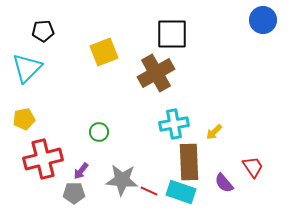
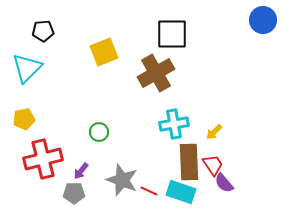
red trapezoid: moved 40 px left, 2 px up
gray star: rotated 16 degrees clockwise
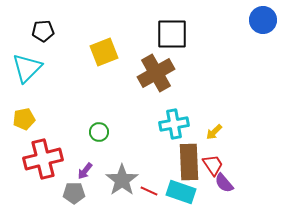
purple arrow: moved 4 px right
gray star: rotated 16 degrees clockwise
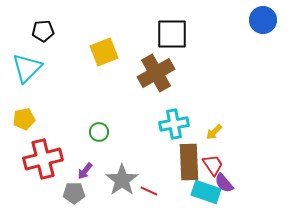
cyan rectangle: moved 25 px right
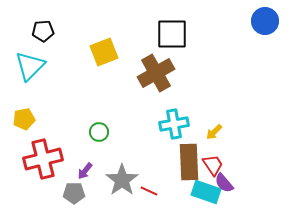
blue circle: moved 2 px right, 1 px down
cyan triangle: moved 3 px right, 2 px up
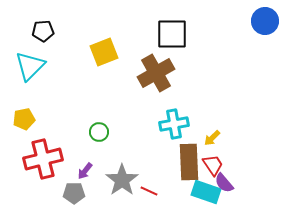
yellow arrow: moved 2 px left, 6 px down
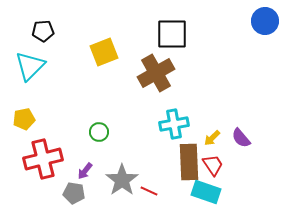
purple semicircle: moved 17 px right, 45 px up
gray pentagon: rotated 10 degrees clockwise
